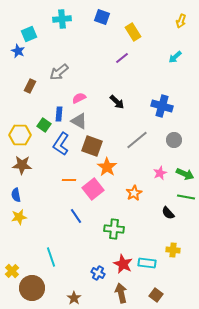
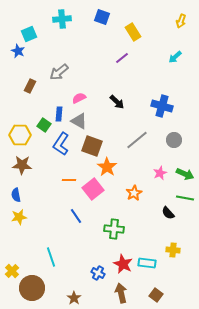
green line at (186, 197): moved 1 px left, 1 px down
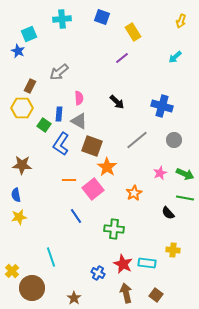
pink semicircle at (79, 98): rotated 112 degrees clockwise
yellow hexagon at (20, 135): moved 2 px right, 27 px up
brown arrow at (121, 293): moved 5 px right
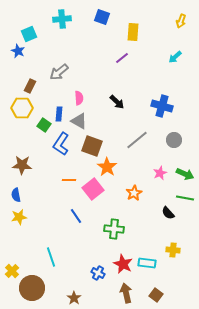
yellow rectangle at (133, 32): rotated 36 degrees clockwise
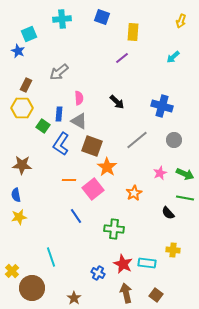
cyan arrow at (175, 57): moved 2 px left
brown rectangle at (30, 86): moved 4 px left, 1 px up
green square at (44, 125): moved 1 px left, 1 px down
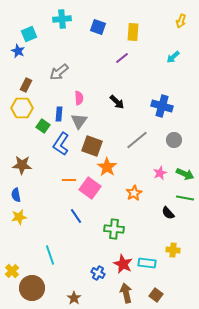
blue square at (102, 17): moved 4 px left, 10 px down
gray triangle at (79, 121): rotated 36 degrees clockwise
pink square at (93, 189): moved 3 px left, 1 px up; rotated 15 degrees counterclockwise
cyan line at (51, 257): moved 1 px left, 2 px up
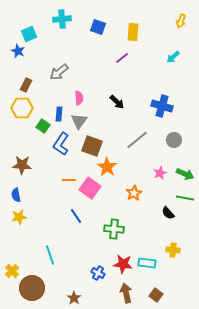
red star at (123, 264): rotated 18 degrees counterclockwise
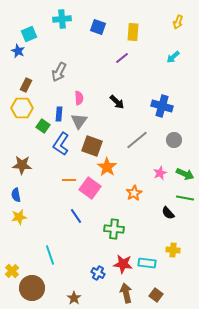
yellow arrow at (181, 21): moved 3 px left, 1 px down
gray arrow at (59, 72): rotated 24 degrees counterclockwise
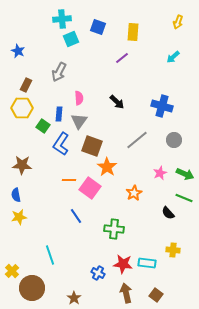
cyan square at (29, 34): moved 42 px right, 5 px down
green line at (185, 198): moved 1 px left; rotated 12 degrees clockwise
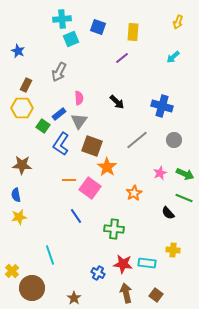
blue rectangle at (59, 114): rotated 48 degrees clockwise
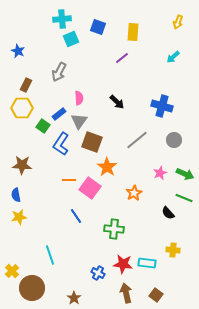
brown square at (92, 146): moved 4 px up
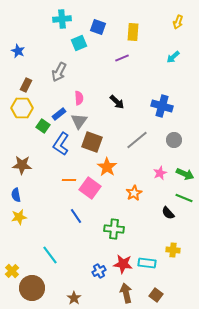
cyan square at (71, 39): moved 8 px right, 4 px down
purple line at (122, 58): rotated 16 degrees clockwise
cyan line at (50, 255): rotated 18 degrees counterclockwise
blue cross at (98, 273): moved 1 px right, 2 px up; rotated 32 degrees clockwise
